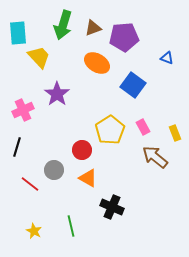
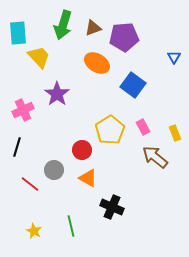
blue triangle: moved 7 px right, 1 px up; rotated 40 degrees clockwise
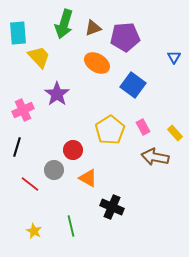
green arrow: moved 1 px right, 1 px up
purple pentagon: moved 1 px right
yellow rectangle: rotated 21 degrees counterclockwise
red circle: moved 9 px left
brown arrow: rotated 28 degrees counterclockwise
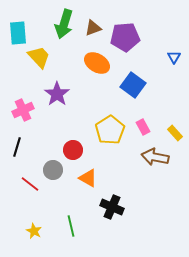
gray circle: moved 1 px left
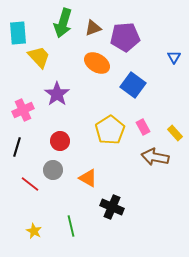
green arrow: moved 1 px left, 1 px up
red circle: moved 13 px left, 9 px up
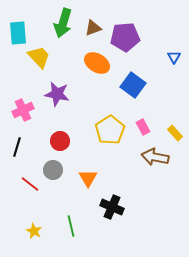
purple star: rotated 25 degrees counterclockwise
orange triangle: rotated 30 degrees clockwise
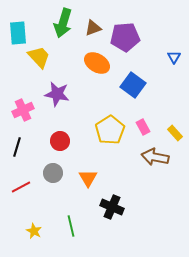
gray circle: moved 3 px down
red line: moved 9 px left, 3 px down; rotated 66 degrees counterclockwise
